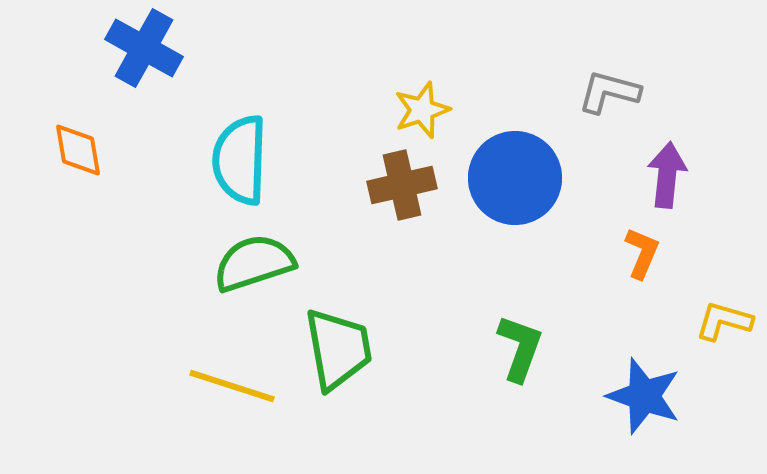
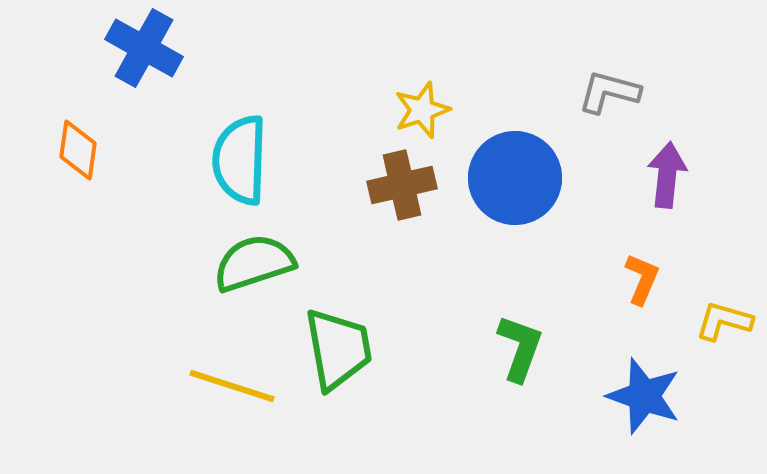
orange diamond: rotated 18 degrees clockwise
orange L-shape: moved 26 px down
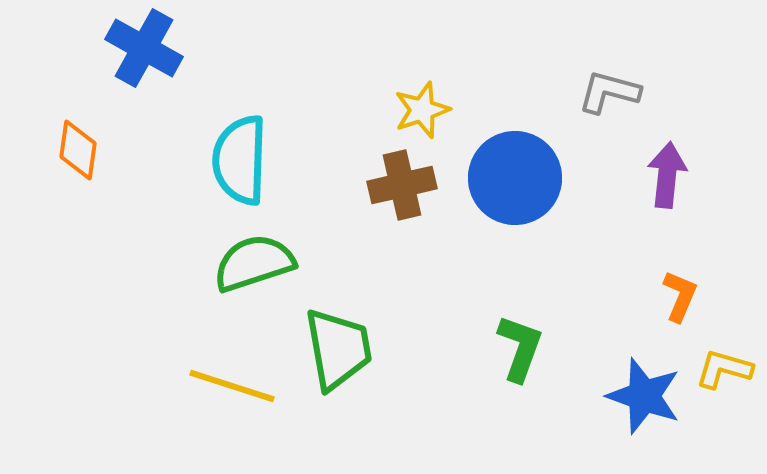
orange L-shape: moved 38 px right, 17 px down
yellow L-shape: moved 48 px down
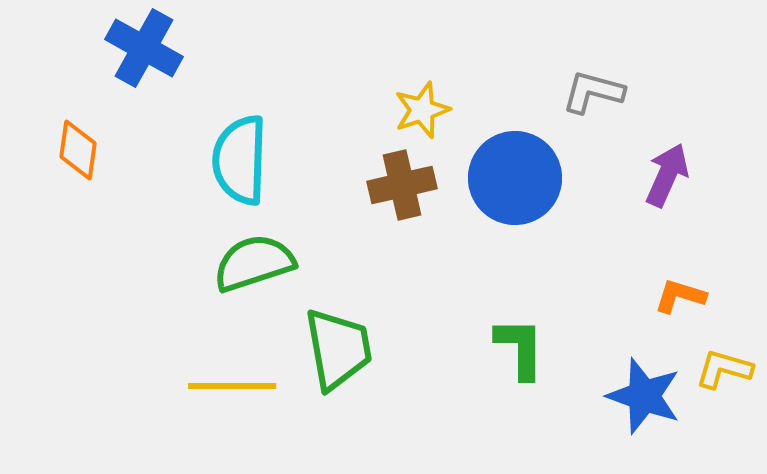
gray L-shape: moved 16 px left
purple arrow: rotated 18 degrees clockwise
orange L-shape: rotated 96 degrees counterclockwise
green L-shape: rotated 20 degrees counterclockwise
yellow line: rotated 18 degrees counterclockwise
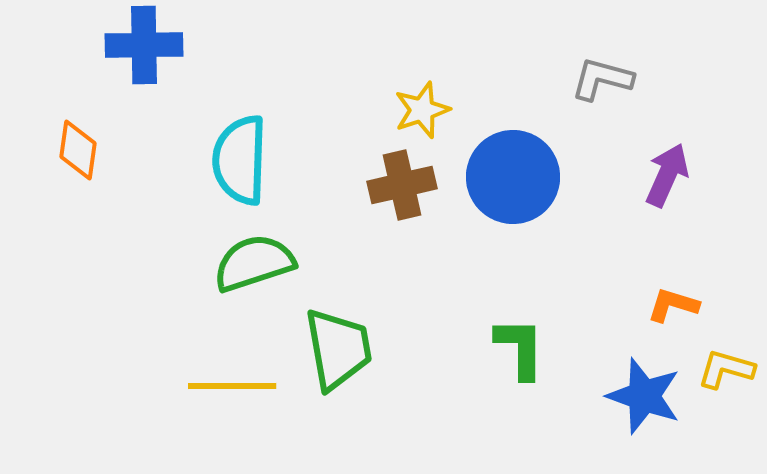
blue cross: moved 3 px up; rotated 30 degrees counterclockwise
gray L-shape: moved 9 px right, 13 px up
blue circle: moved 2 px left, 1 px up
orange L-shape: moved 7 px left, 9 px down
yellow L-shape: moved 2 px right
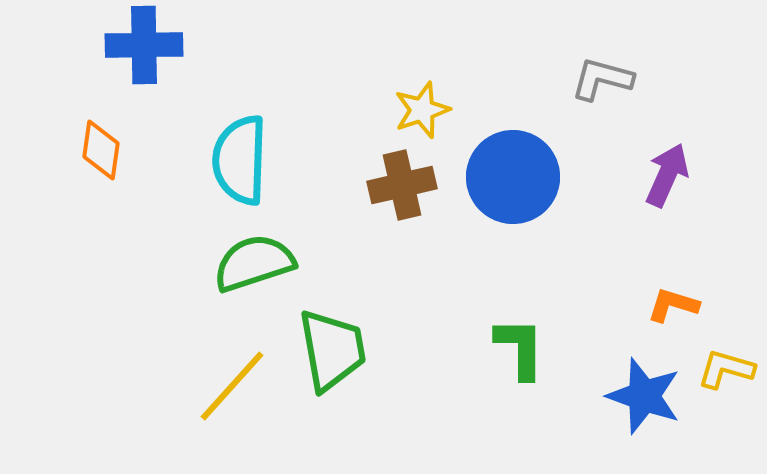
orange diamond: moved 23 px right
green trapezoid: moved 6 px left, 1 px down
yellow line: rotated 48 degrees counterclockwise
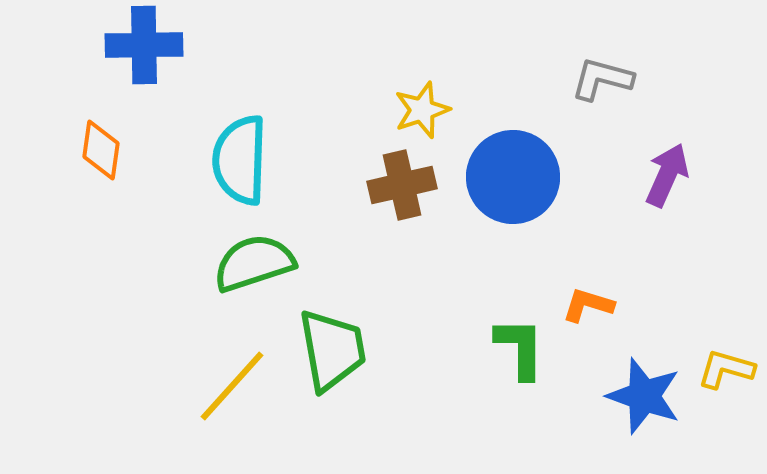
orange L-shape: moved 85 px left
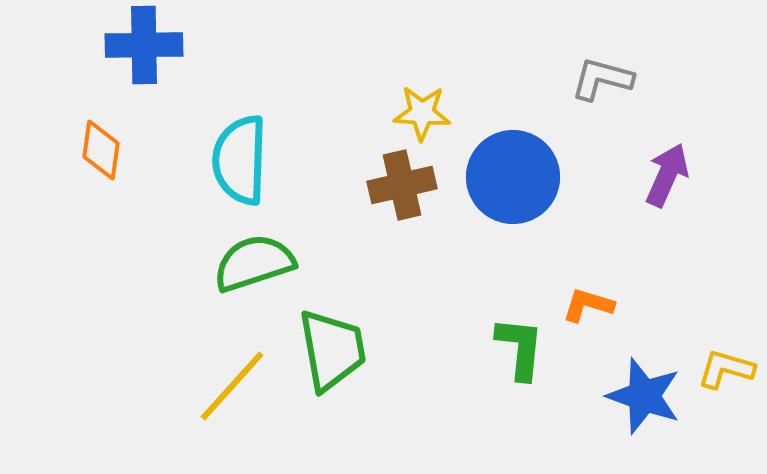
yellow star: moved 3 px down; rotated 22 degrees clockwise
green L-shape: rotated 6 degrees clockwise
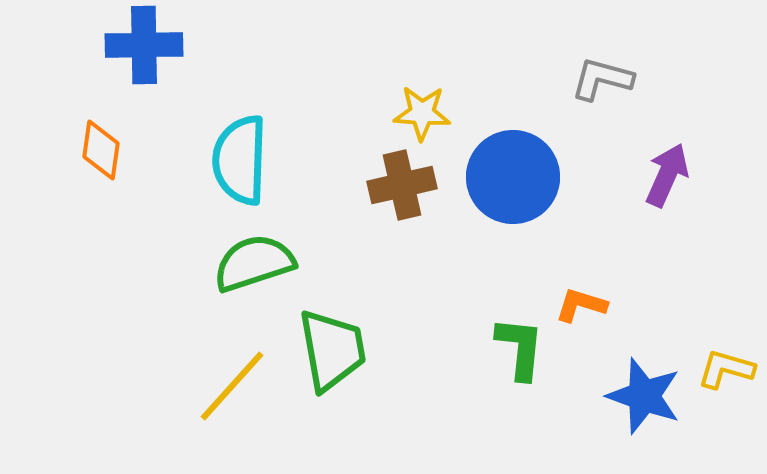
orange L-shape: moved 7 px left
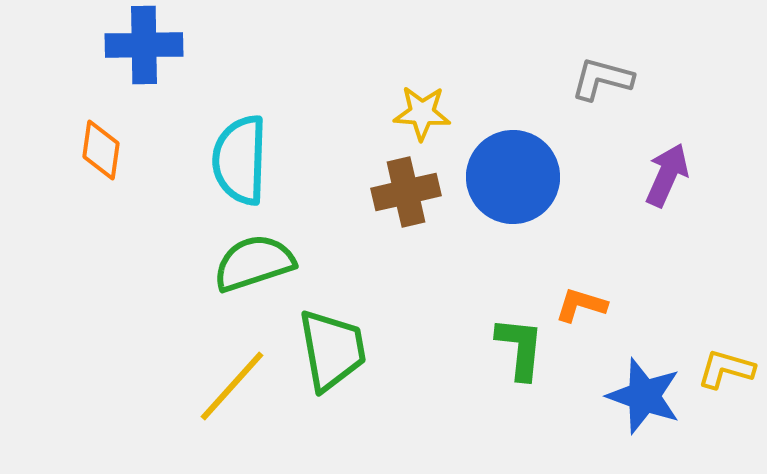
brown cross: moved 4 px right, 7 px down
